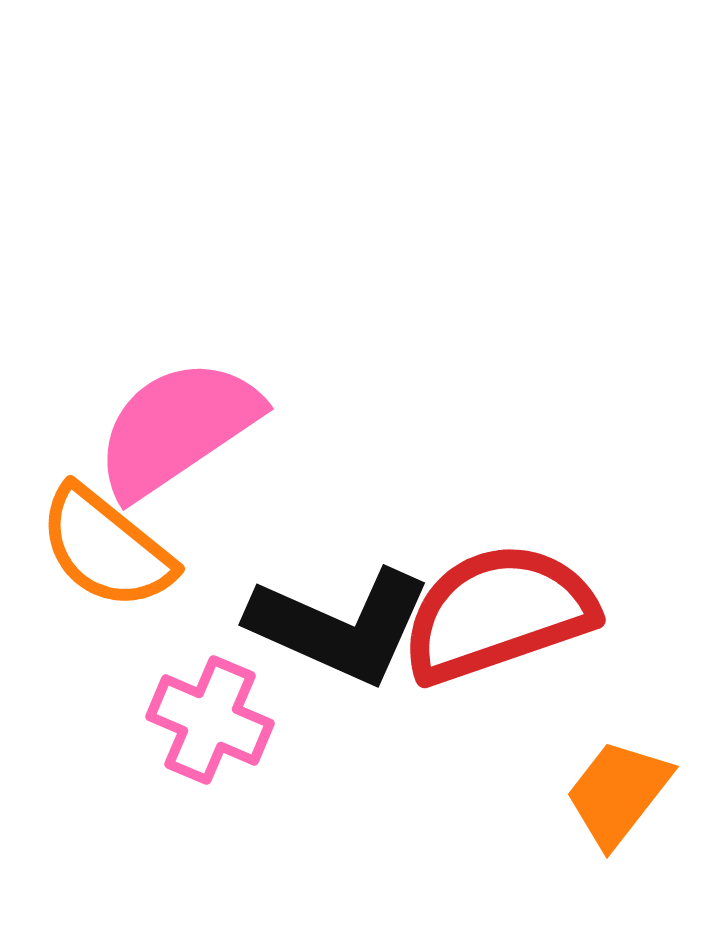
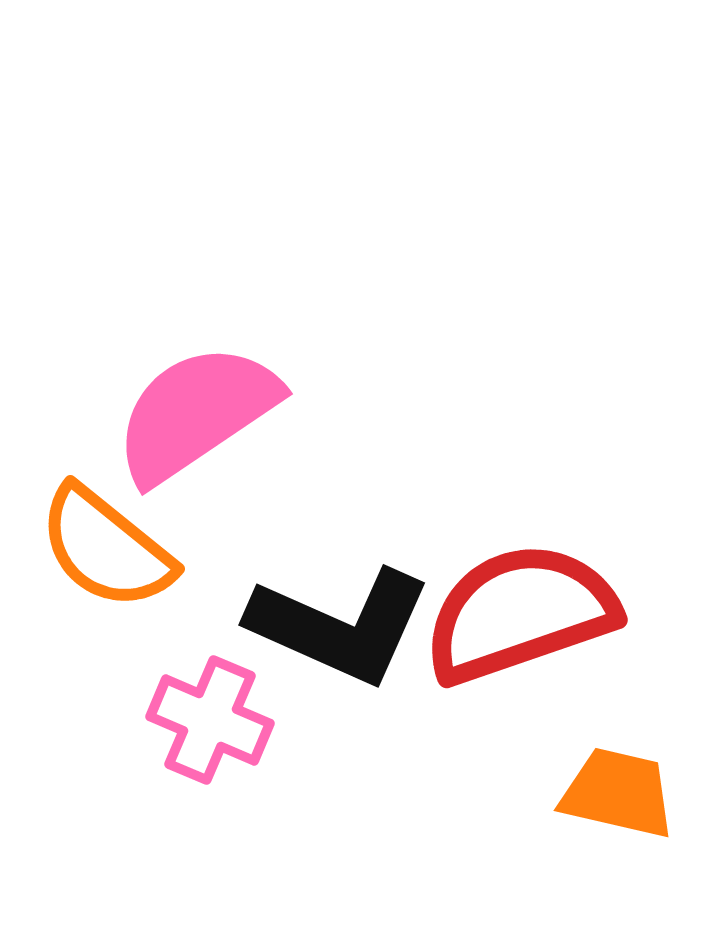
pink semicircle: moved 19 px right, 15 px up
red semicircle: moved 22 px right
orange trapezoid: rotated 65 degrees clockwise
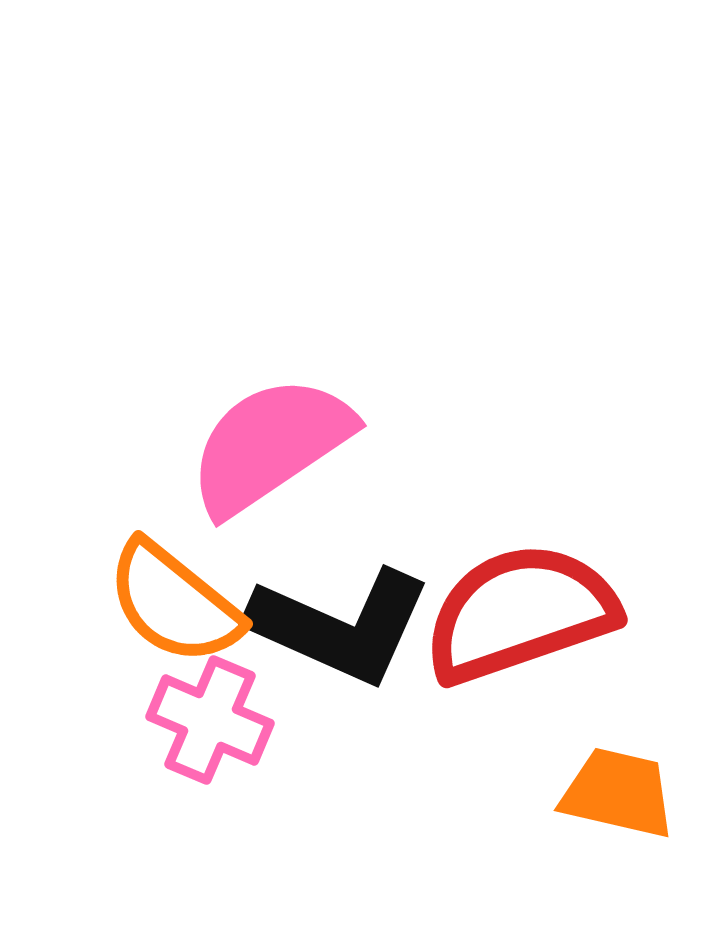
pink semicircle: moved 74 px right, 32 px down
orange semicircle: moved 68 px right, 55 px down
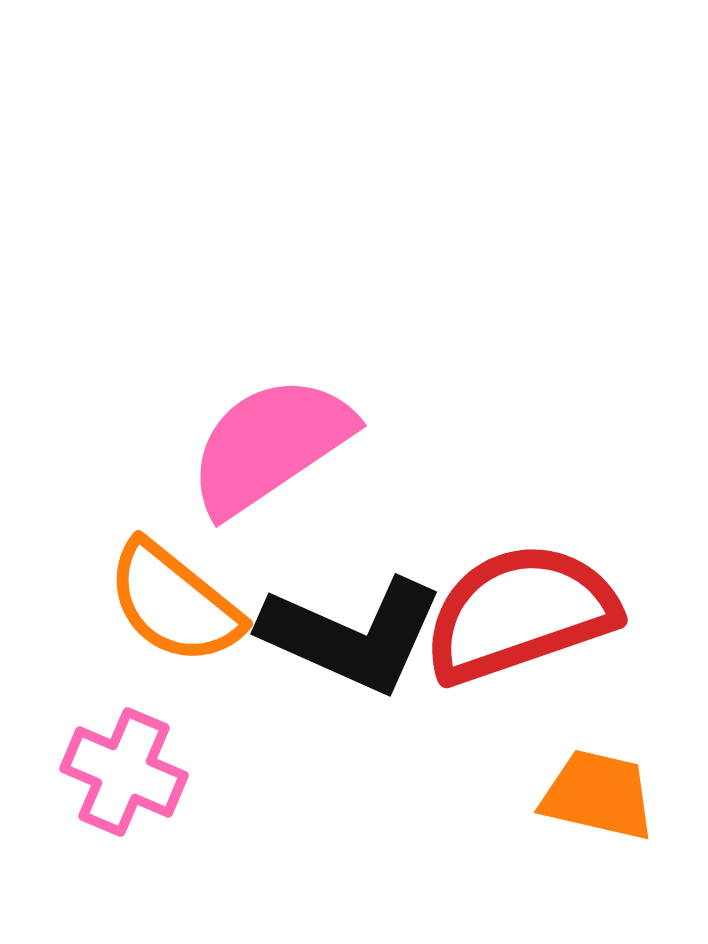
black L-shape: moved 12 px right, 9 px down
pink cross: moved 86 px left, 52 px down
orange trapezoid: moved 20 px left, 2 px down
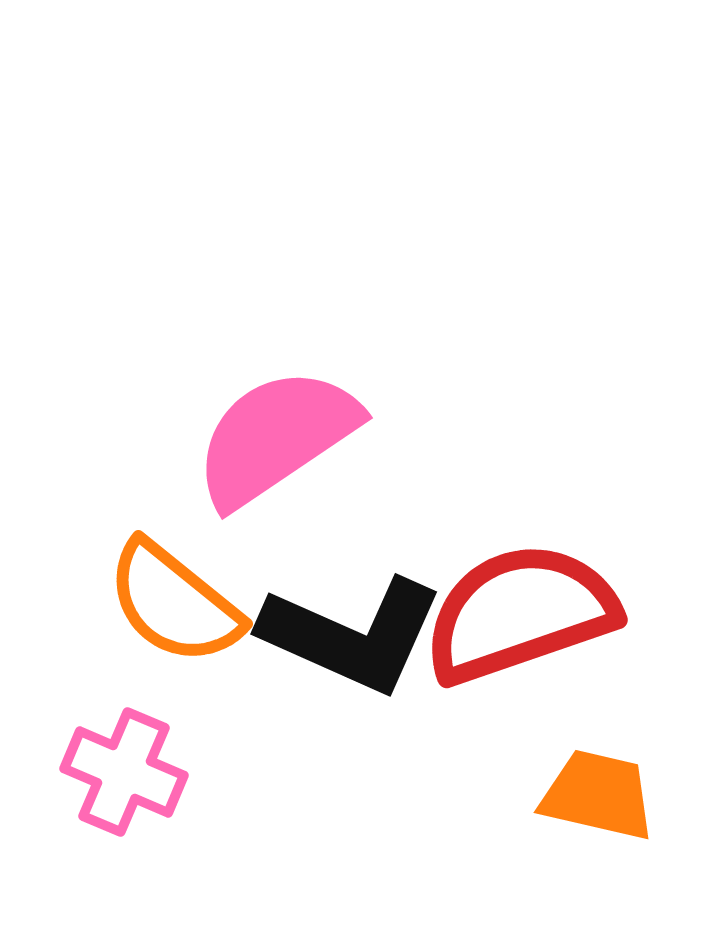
pink semicircle: moved 6 px right, 8 px up
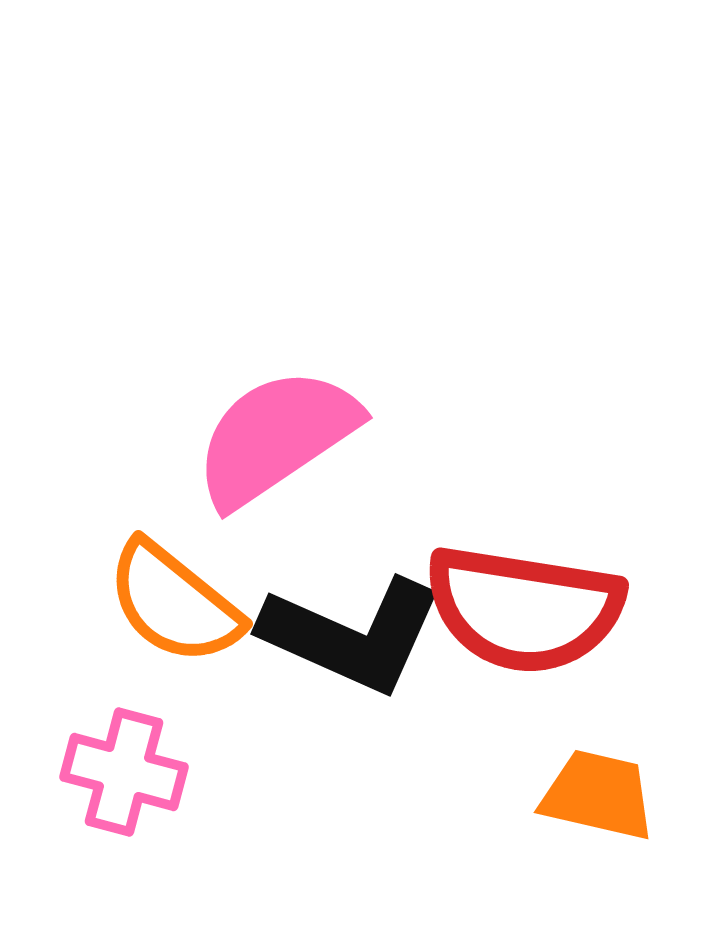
red semicircle: moved 4 px right, 4 px up; rotated 152 degrees counterclockwise
pink cross: rotated 8 degrees counterclockwise
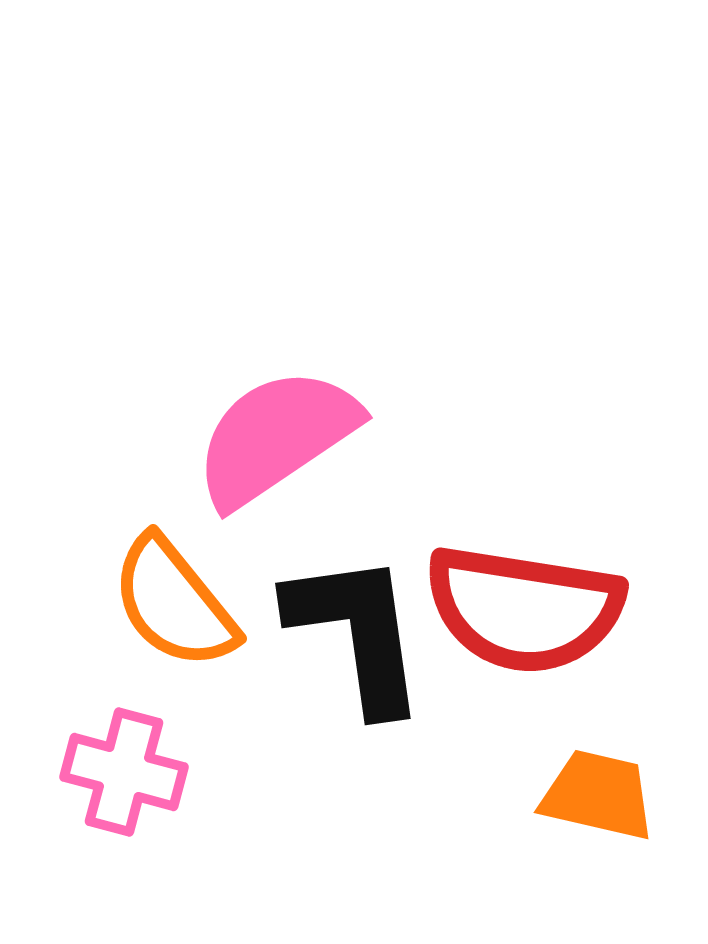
orange semicircle: rotated 12 degrees clockwise
black L-shape: moved 5 px right, 3 px up; rotated 122 degrees counterclockwise
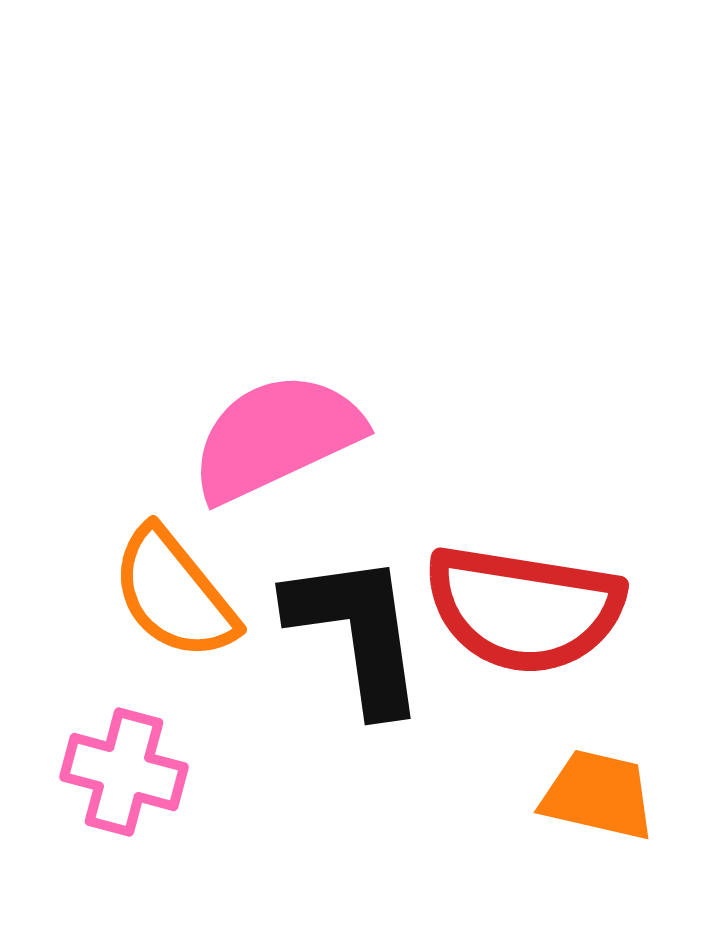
pink semicircle: rotated 9 degrees clockwise
orange semicircle: moved 9 px up
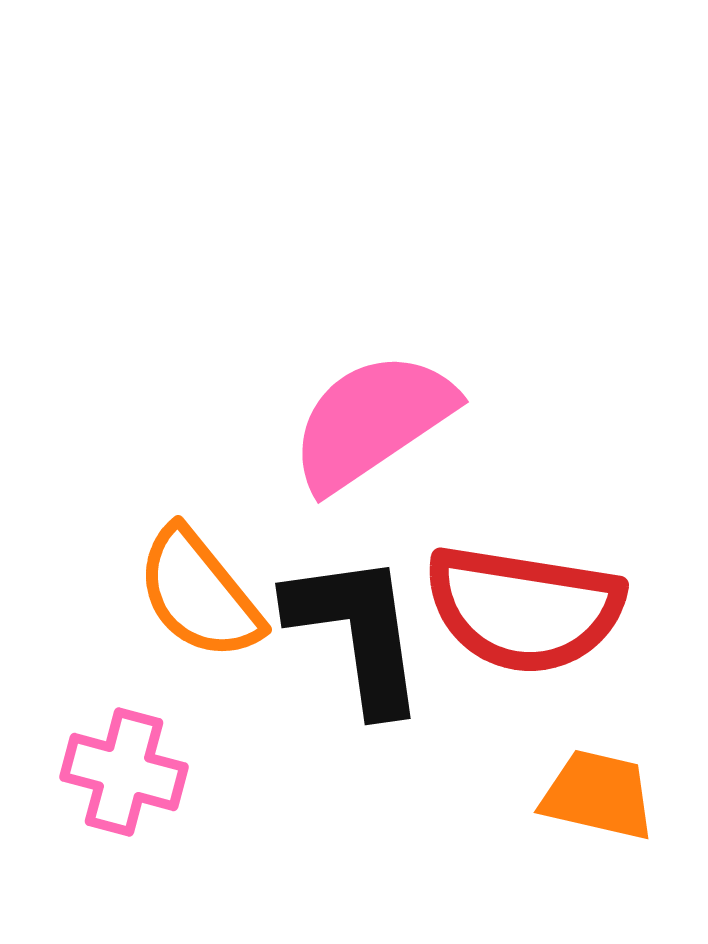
pink semicircle: moved 96 px right, 16 px up; rotated 9 degrees counterclockwise
orange semicircle: moved 25 px right
